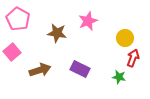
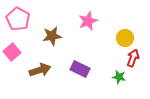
brown star: moved 5 px left, 3 px down; rotated 18 degrees counterclockwise
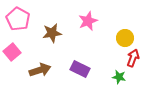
brown star: moved 3 px up
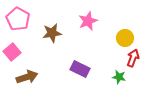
brown arrow: moved 13 px left, 7 px down
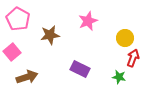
brown star: moved 2 px left, 2 px down
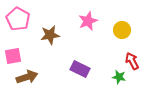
yellow circle: moved 3 px left, 8 px up
pink square: moved 1 px right, 4 px down; rotated 30 degrees clockwise
red arrow: moved 1 px left, 3 px down; rotated 48 degrees counterclockwise
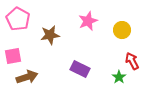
green star: rotated 24 degrees clockwise
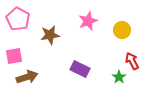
pink square: moved 1 px right
